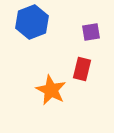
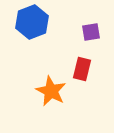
orange star: moved 1 px down
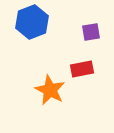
red rectangle: rotated 65 degrees clockwise
orange star: moved 1 px left, 1 px up
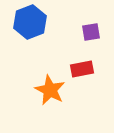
blue hexagon: moved 2 px left
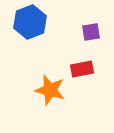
orange star: rotated 12 degrees counterclockwise
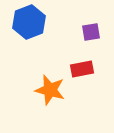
blue hexagon: moved 1 px left
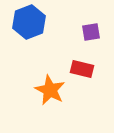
red rectangle: rotated 25 degrees clockwise
orange star: rotated 12 degrees clockwise
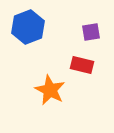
blue hexagon: moved 1 px left, 5 px down
red rectangle: moved 4 px up
